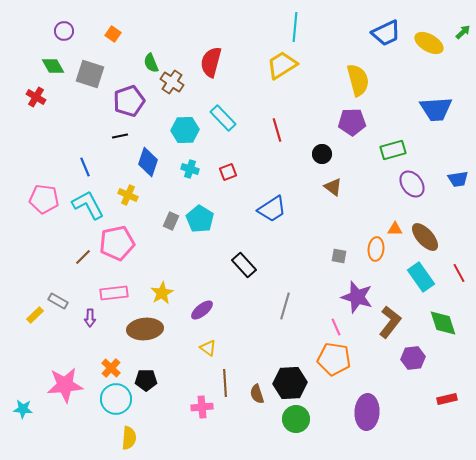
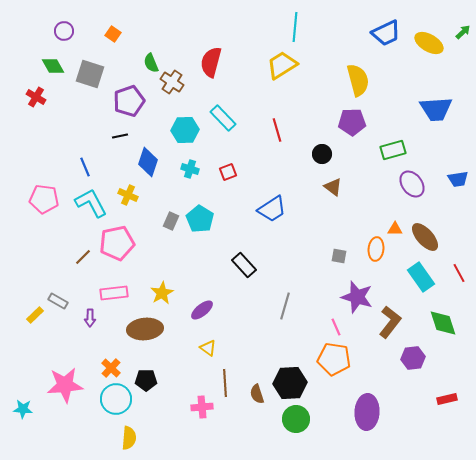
cyan L-shape at (88, 205): moved 3 px right, 2 px up
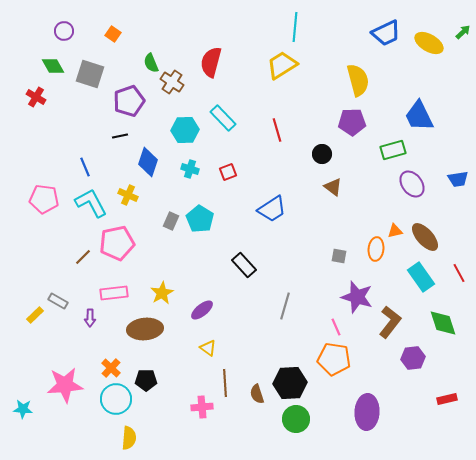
blue trapezoid at (436, 109): moved 17 px left, 7 px down; rotated 68 degrees clockwise
orange triangle at (395, 229): moved 2 px down; rotated 14 degrees counterclockwise
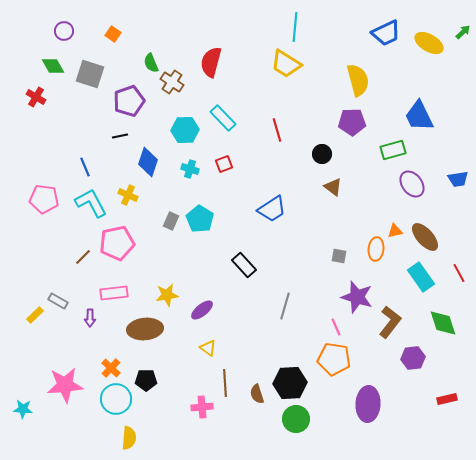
yellow trapezoid at (282, 65): moved 4 px right, 1 px up; rotated 116 degrees counterclockwise
red square at (228, 172): moved 4 px left, 8 px up
yellow star at (162, 293): moved 5 px right, 2 px down; rotated 20 degrees clockwise
purple ellipse at (367, 412): moved 1 px right, 8 px up
